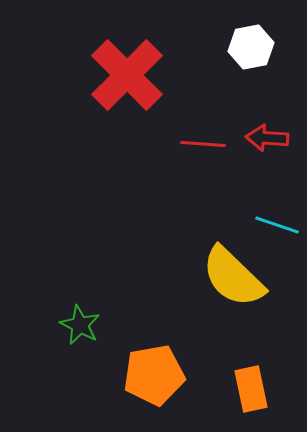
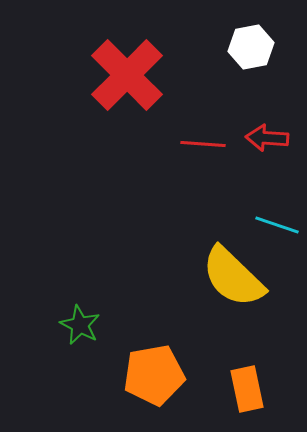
orange rectangle: moved 4 px left
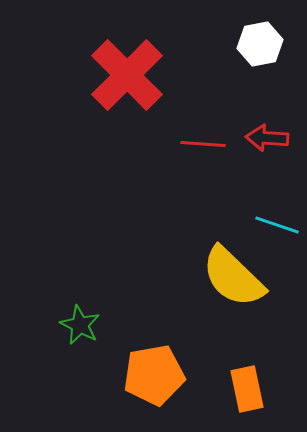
white hexagon: moved 9 px right, 3 px up
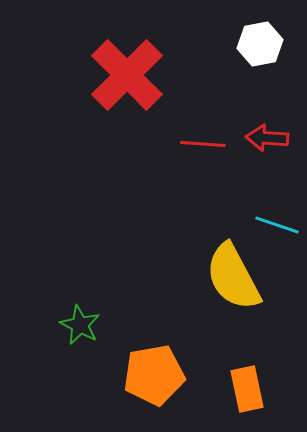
yellow semicircle: rotated 18 degrees clockwise
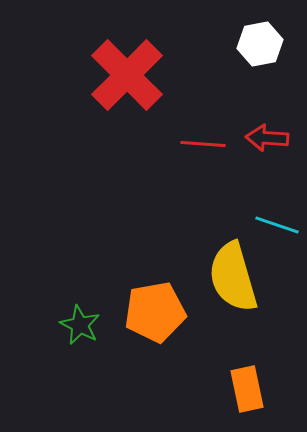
yellow semicircle: rotated 12 degrees clockwise
orange pentagon: moved 1 px right, 63 px up
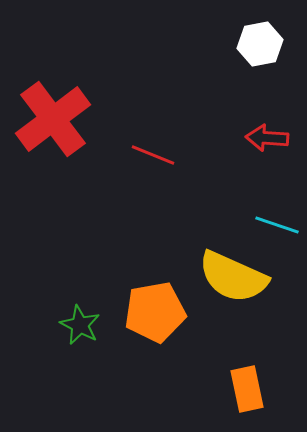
red cross: moved 74 px left, 44 px down; rotated 8 degrees clockwise
red line: moved 50 px left, 11 px down; rotated 18 degrees clockwise
yellow semicircle: rotated 50 degrees counterclockwise
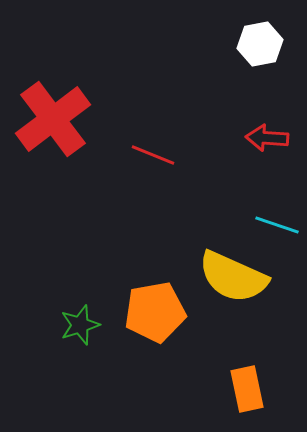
green star: rotated 27 degrees clockwise
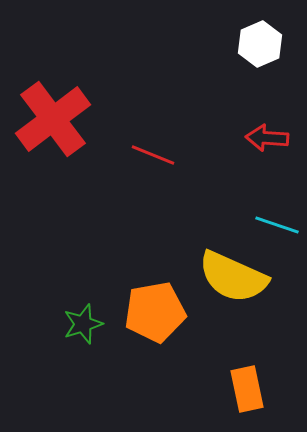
white hexagon: rotated 12 degrees counterclockwise
green star: moved 3 px right, 1 px up
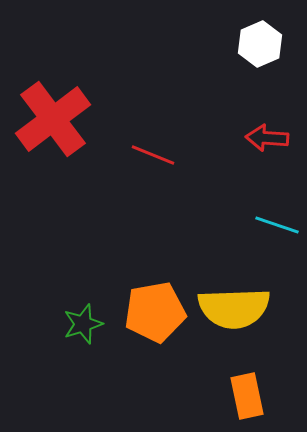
yellow semicircle: moved 1 px right, 31 px down; rotated 26 degrees counterclockwise
orange rectangle: moved 7 px down
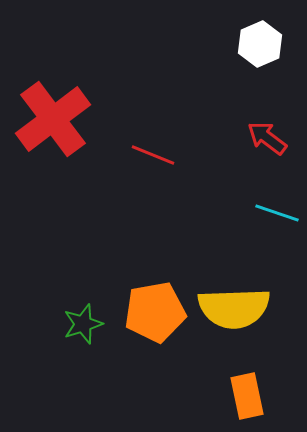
red arrow: rotated 33 degrees clockwise
cyan line: moved 12 px up
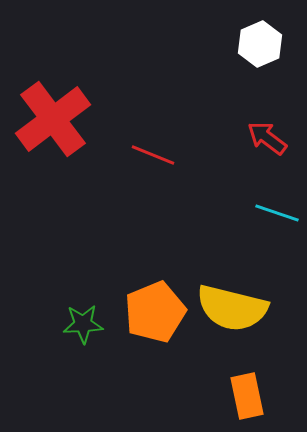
yellow semicircle: moved 2 px left; rotated 16 degrees clockwise
orange pentagon: rotated 12 degrees counterclockwise
green star: rotated 15 degrees clockwise
